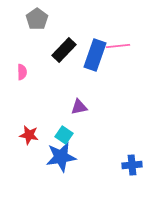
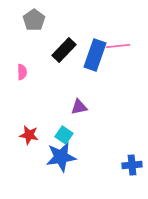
gray pentagon: moved 3 px left, 1 px down
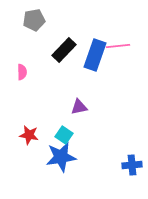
gray pentagon: rotated 25 degrees clockwise
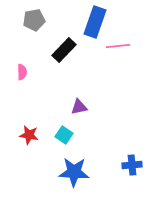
blue rectangle: moved 33 px up
blue star: moved 13 px right, 15 px down; rotated 12 degrees clockwise
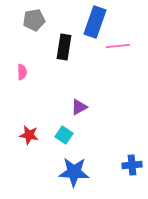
black rectangle: moved 3 px up; rotated 35 degrees counterclockwise
purple triangle: rotated 18 degrees counterclockwise
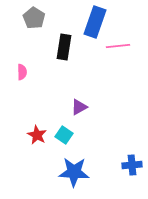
gray pentagon: moved 2 px up; rotated 30 degrees counterclockwise
red star: moved 8 px right; rotated 18 degrees clockwise
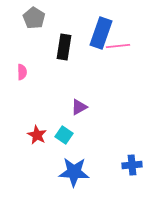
blue rectangle: moved 6 px right, 11 px down
